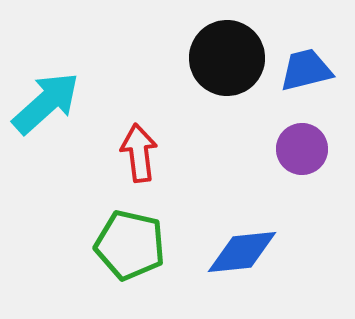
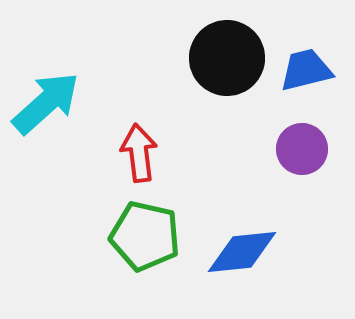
green pentagon: moved 15 px right, 9 px up
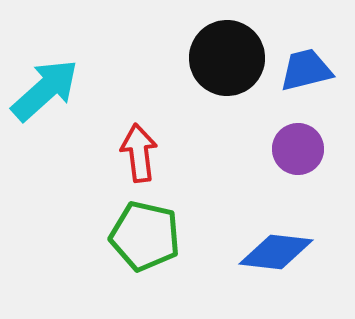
cyan arrow: moved 1 px left, 13 px up
purple circle: moved 4 px left
blue diamond: moved 34 px right; rotated 12 degrees clockwise
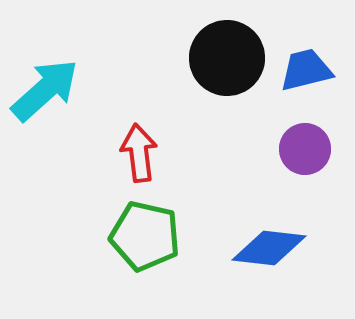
purple circle: moved 7 px right
blue diamond: moved 7 px left, 4 px up
